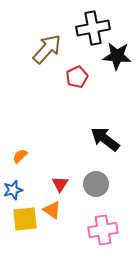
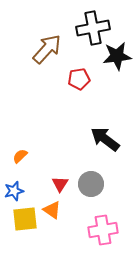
black star: rotated 12 degrees counterclockwise
red pentagon: moved 2 px right, 2 px down; rotated 15 degrees clockwise
gray circle: moved 5 px left
blue star: moved 1 px right, 1 px down
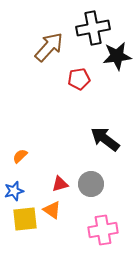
brown arrow: moved 2 px right, 2 px up
red triangle: rotated 42 degrees clockwise
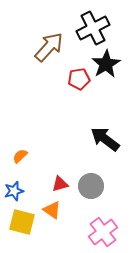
black cross: rotated 16 degrees counterclockwise
black star: moved 11 px left, 8 px down; rotated 24 degrees counterclockwise
gray circle: moved 2 px down
yellow square: moved 3 px left, 3 px down; rotated 20 degrees clockwise
pink cross: moved 2 px down; rotated 28 degrees counterclockwise
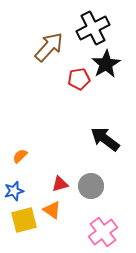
yellow square: moved 2 px right, 2 px up; rotated 28 degrees counterclockwise
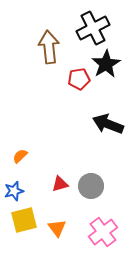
brown arrow: rotated 48 degrees counterclockwise
black arrow: moved 3 px right, 15 px up; rotated 16 degrees counterclockwise
orange triangle: moved 5 px right, 18 px down; rotated 18 degrees clockwise
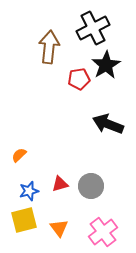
brown arrow: rotated 12 degrees clockwise
black star: moved 1 px down
orange semicircle: moved 1 px left, 1 px up
blue star: moved 15 px right
orange triangle: moved 2 px right
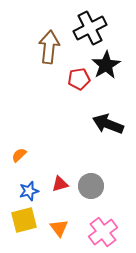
black cross: moved 3 px left
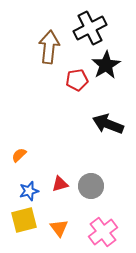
red pentagon: moved 2 px left, 1 px down
